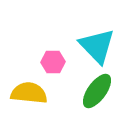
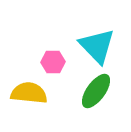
green ellipse: moved 1 px left
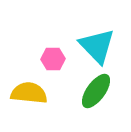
pink hexagon: moved 3 px up
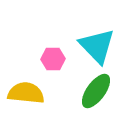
yellow semicircle: moved 3 px left
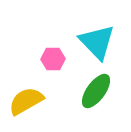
cyan triangle: moved 4 px up
yellow semicircle: moved 8 px down; rotated 36 degrees counterclockwise
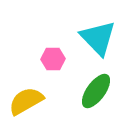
cyan triangle: moved 1 px right, 4 px up
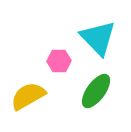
pink hexagon: moved 6 px right, 2 px down
yellow semicircle: moved 2 px right, 5 px up
